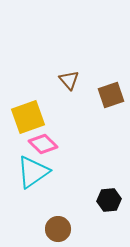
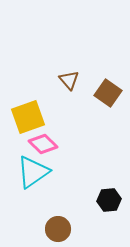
brown square: moved 3 px left, 2 px up; rotated 36 degrees counterclockwise
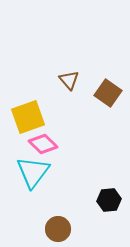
cyan triangle: rotated 18 degrees counterclockwise
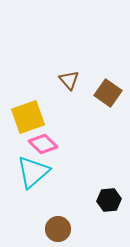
cyan triangle: rotated 12 degrees clockwise
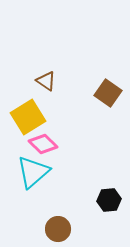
brown triangle: moved 23 px left, 1 px down; rotated 15 degrees counterclockwise
yellow square: rotated 12 degrees counterclockwise
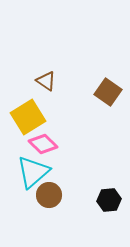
brown square: moved 1 px up
brown circle: moved 9 px left, 34 px up
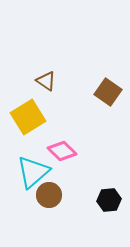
pink diamond: moved 19 px right, 7 px down
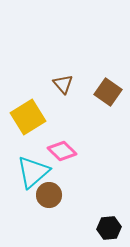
brown triangle: moved 17 px right, 3 px down; rotated 15 degrees clockwise
black hexagon: moved 28 px down
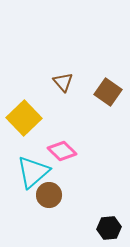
brown triangle: moved 2 px up
yellow square: moved 4 px left, 1 px down; rotated 12 degrees counterclockwise
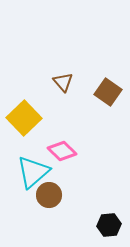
black hexagon: moved 3 px up
